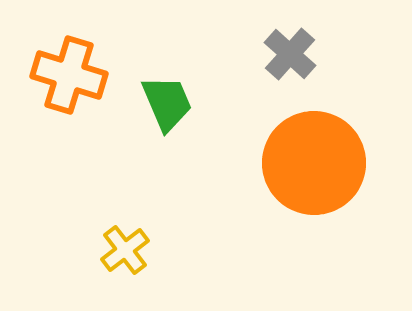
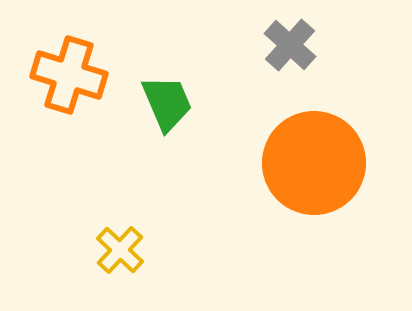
gray cross: moved 9 px up
yellow cross: moved 5 px left; rotated 9 degrees counterclockwise
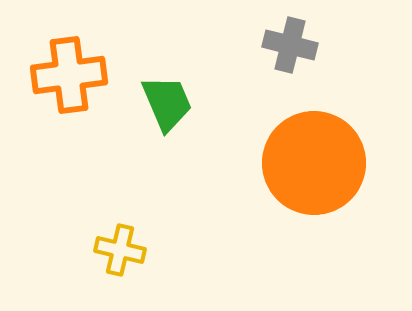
gray cross: rotated 28 degrees counterclockwise
orange cross: rotated 24 degrees counterclockwise
yellow cross: rotated 30 degrees counterclockwise
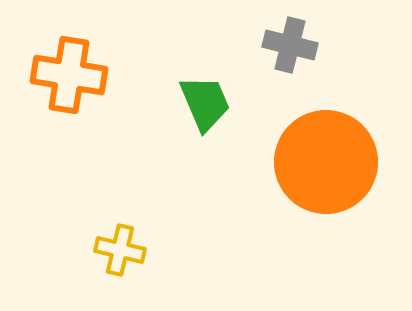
orange cross: rotated 16 degrees clockwise
green trapezoid: moved 38 px right
orange circle: moved 12 px right, 1 px up
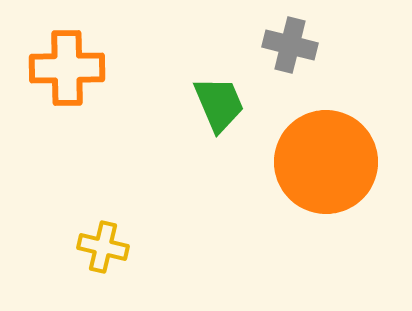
orange cross: moved 2 px left, 7 px up; rotated 10 degrees counterclockwise
green trapezoid: moved 14 px right, 1 px down
yellow cross: moved 17 px left, 3 px up
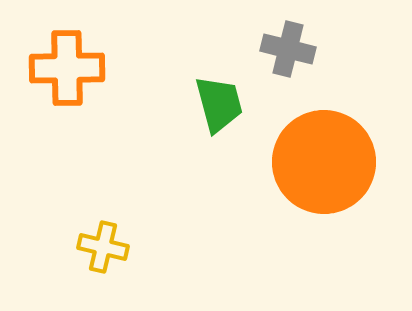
gray cross: moved 2 px left, 4 px down
green trapezoid: rotated 8 degrees clockwise
orange circle: moved 2 px left
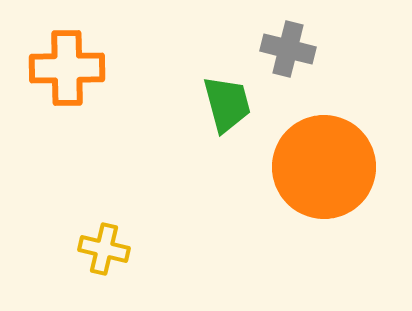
green trapezoid: moved 8 px right
orange circle: moved 5 px down
yellow cross: moved 1 px right, 2 px down
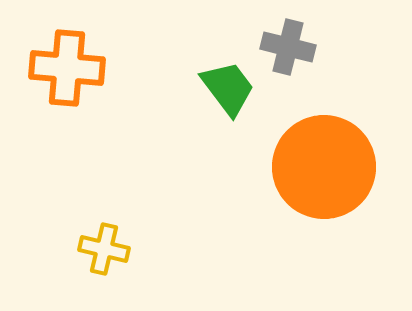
gray cross: moved 2 px up
orange cross: rotated 6 degrees clockwise
green trapezoid: moved 1 px right, 16 px up; rotated 22 degrees counterclockwise
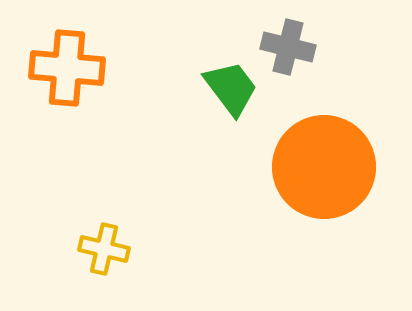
green trapezoid: moved 3 px right
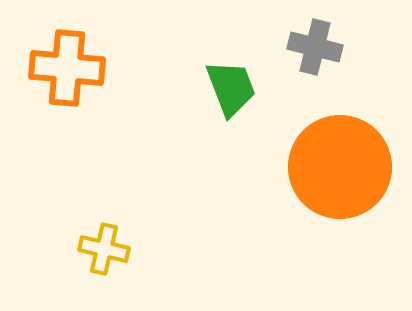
gray cross: moved 27 px right
green trapezoid: rotated 16 degrees clockwise
orange circle: moved 16 px right
